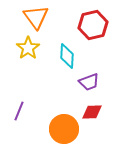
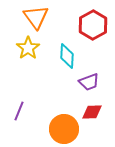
red hexagon: rotated 16 degrees counterclockwise
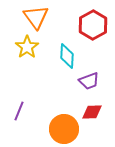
yellow star: moved 1 px left, 1 px up
purple trapezoid: moved 1 px up
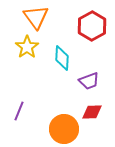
red hexagon: moved 1 px left, 1 px down
cyan diamond: moved 5 px left, 2 px down
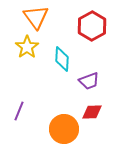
cyan diamond: moved 1 px down
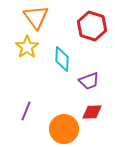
red hexagon: rotated 12 degrees counterclockwise
purple line: moved 7 px right
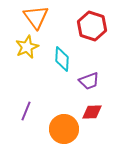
yellow star: rotated 10 degrees clockwise
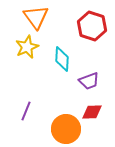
orange circle: moved 2 px right
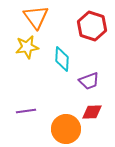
yellow star: rotated 15 degrees clockwise
purple line: rotated 60 degrees clockwise
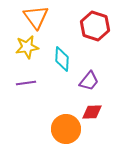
red hexagon: moved 3 px right
purple trapezoid: rotated 30 degrees counterclockwise
purple line: moved 28 px up
